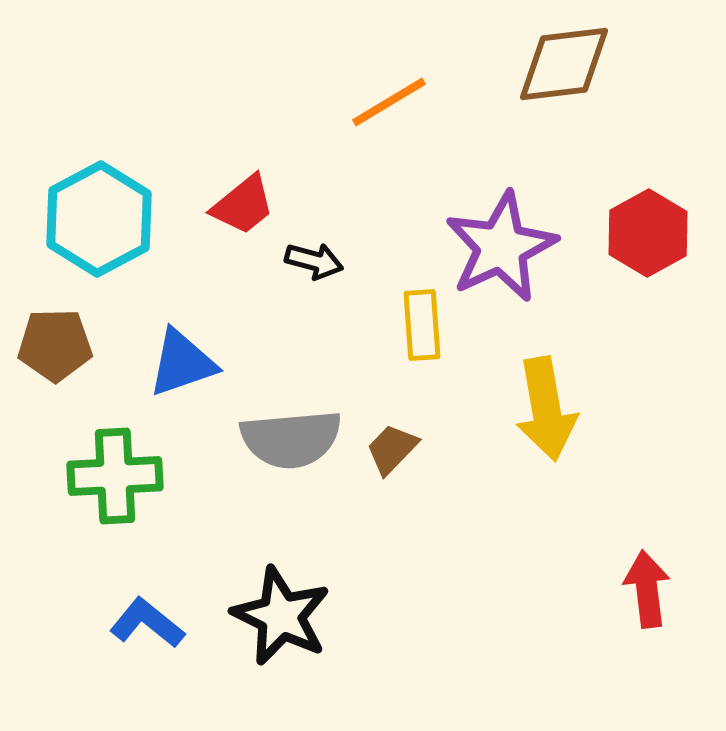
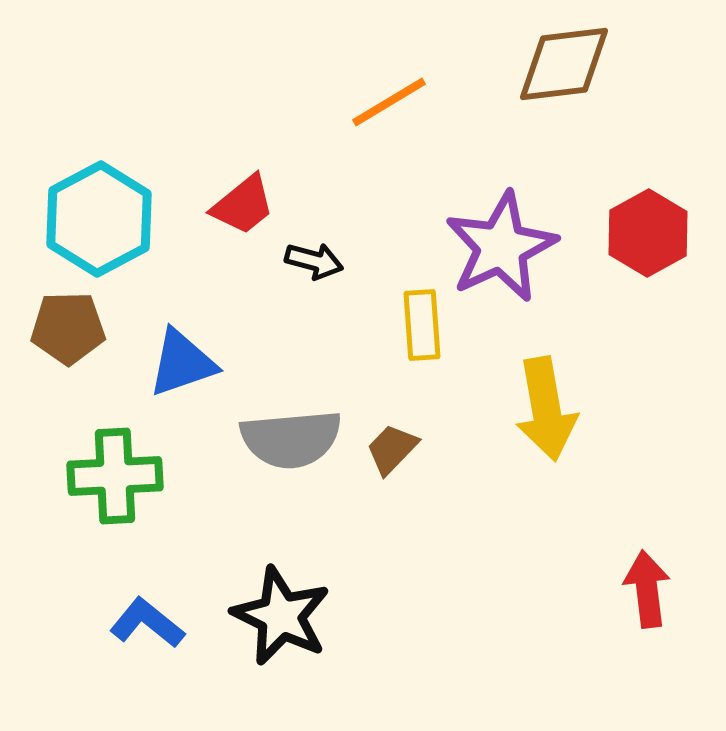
brown pentagon: moved 13 px right, 17 px up
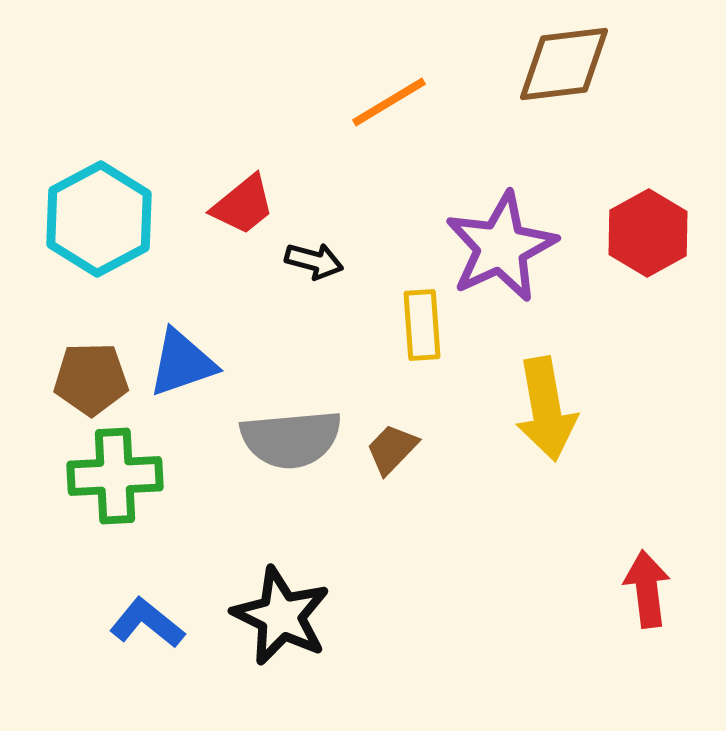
brown pentagon: moved 23 px right, 51 px down
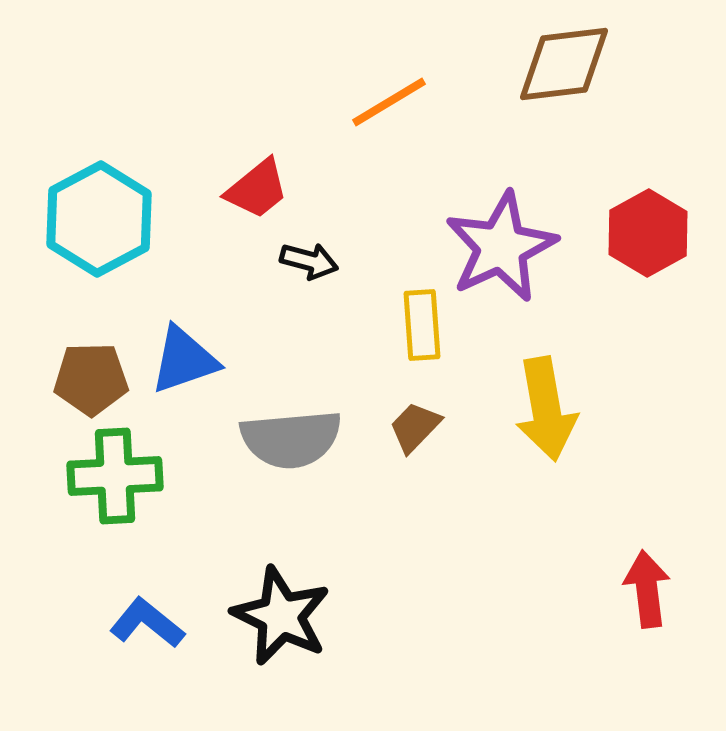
red trapezoid: moved 14 px right, 16 px up
black arrow: moved 5 px left
blue triangle: moved 2 px right, 3 px up
brown trapezoid: moved 23 px right, 22 px up
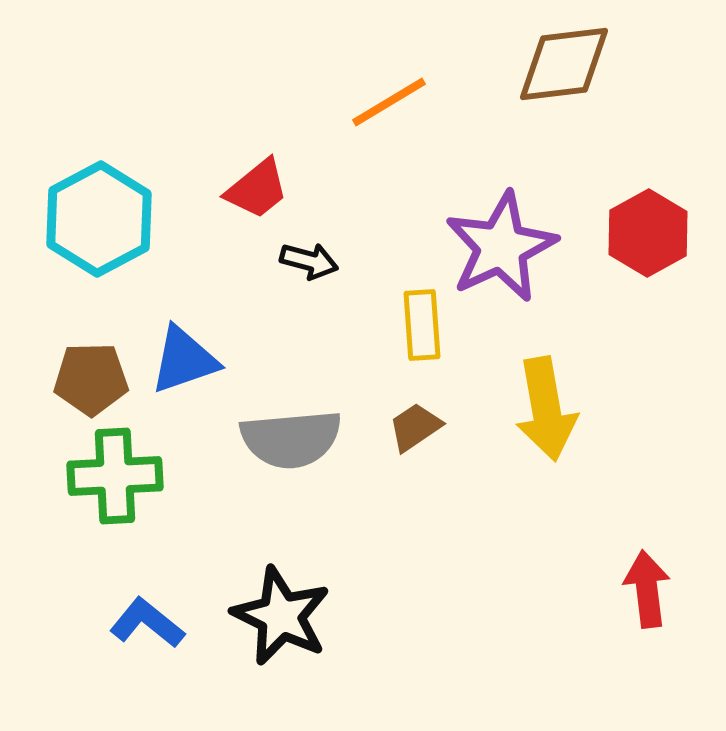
brown trapezoid: rotated 12 degrees clockwise
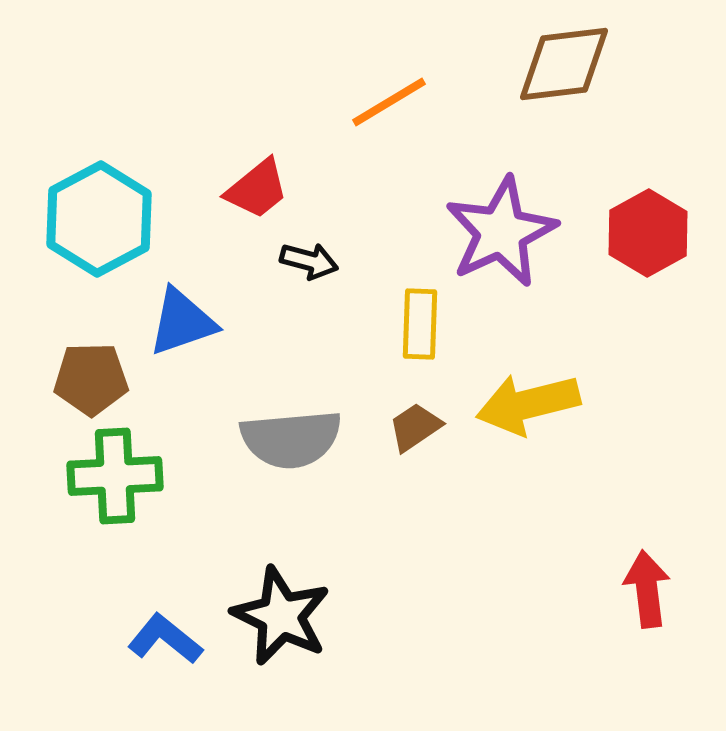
purple star: moved 15 px up
yellow rectangle: moved 2 px left, 1 px up; rotated 6 degrees clockwise
blue triangle: moved 2 px left, 38 px up
yellow arrow: moved 18 px left, 5 px up; rotated 86 degrees clockwise
blue L-shape: moved 18 px right, 16 px down
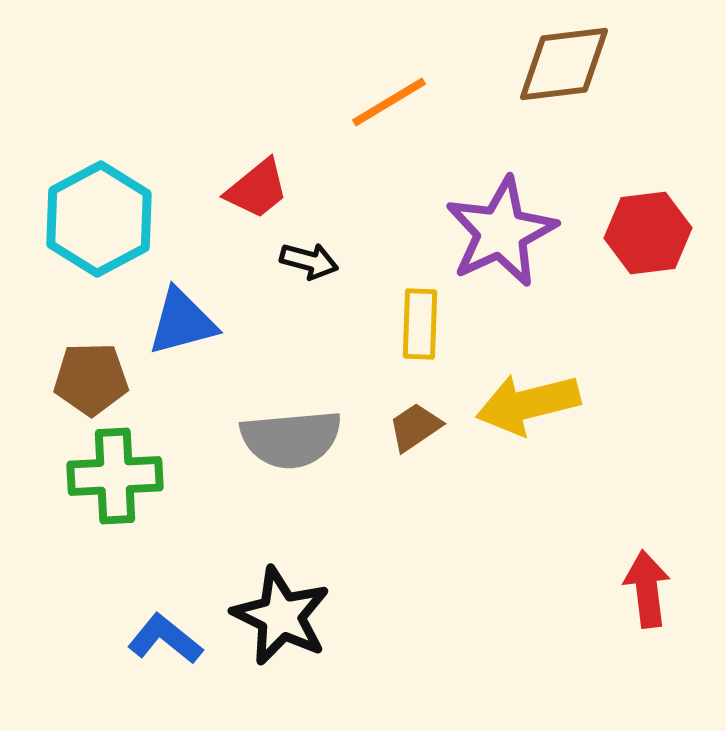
red hexagon: rotated 22 degrees clockwise
blue triangle: rotated 4 degrees clockwise
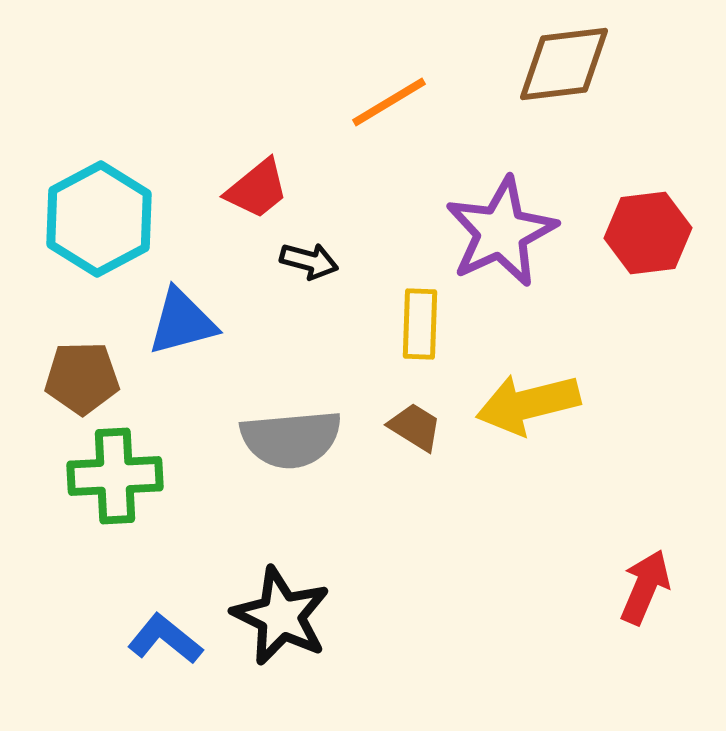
brown pentagon: moved 9 px left, 1 px up
brown trapezoid: rotated 66 degrees clockwise
red arrow: moved 2 px left, 2 px up; rotated 30 degrees clockwise
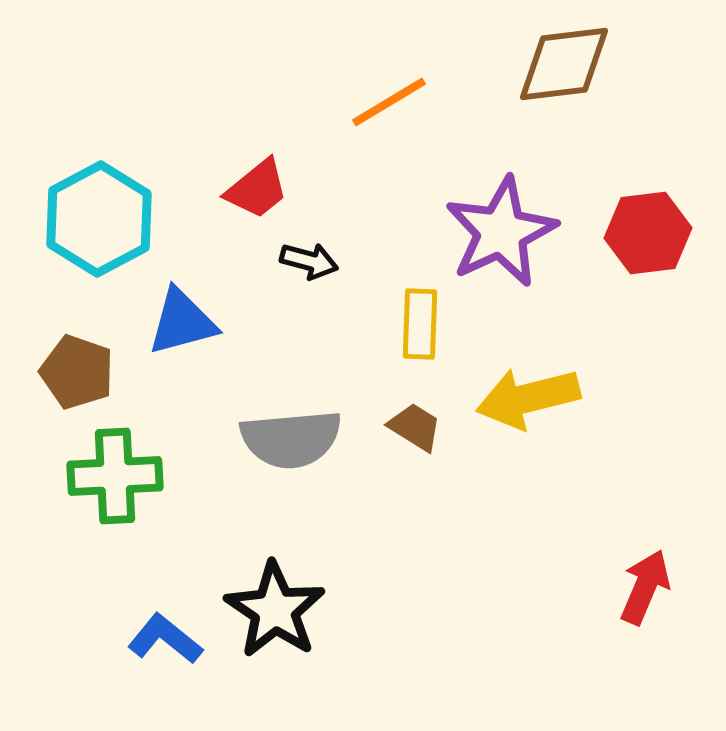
brown pentagon: moved 5 px left, 6 px up; rotated 20 degrees clockwise
yellow arrow: moved 6 px up
black star: moved 6 px left, 6 px up; rotated 8 degrees clockwise
